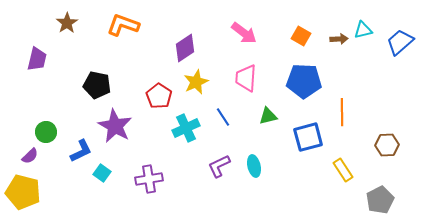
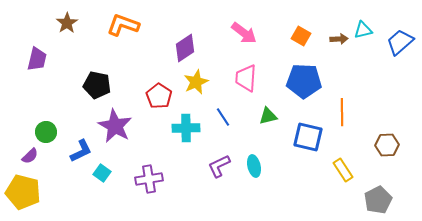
cyan cross: rotated 24 degrees clockwise
blue square: rotated 28 degrees clockwise
gray pentagon: moved 2 px left
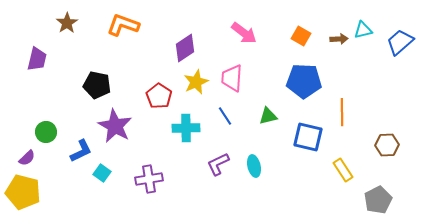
pink trapezoid: moved 14 px left
blue line: moved 2 px right, 1 px up
purple semicircle: moved 3 px left, 2 px down
purple L-shape: moved 1 px left, 2 px up
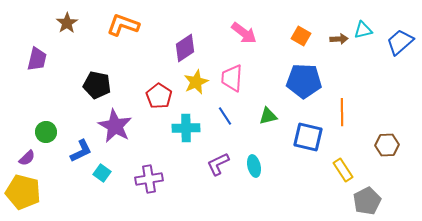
gray pentagon: moved 11 px left, 1 px down
